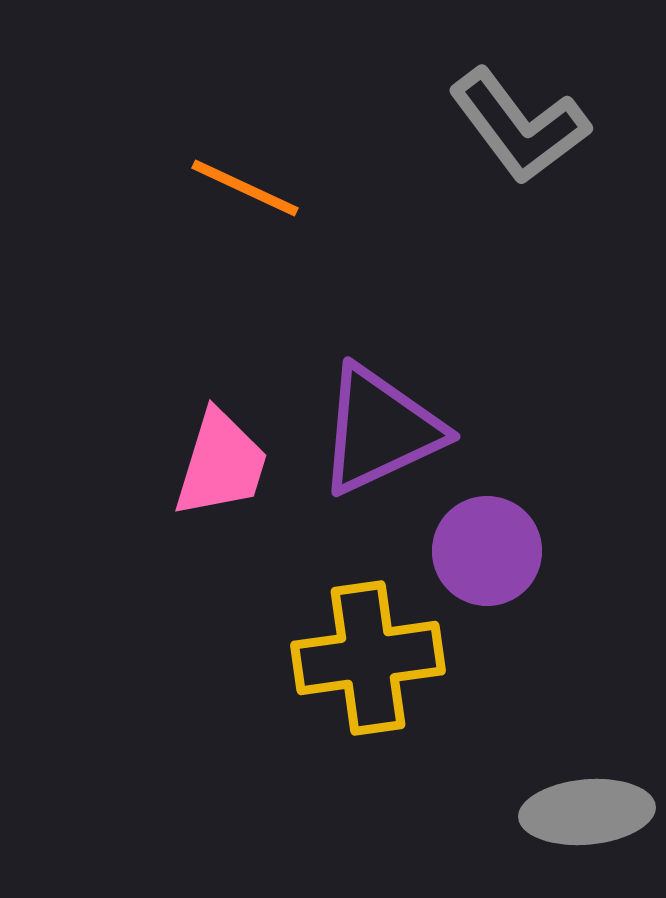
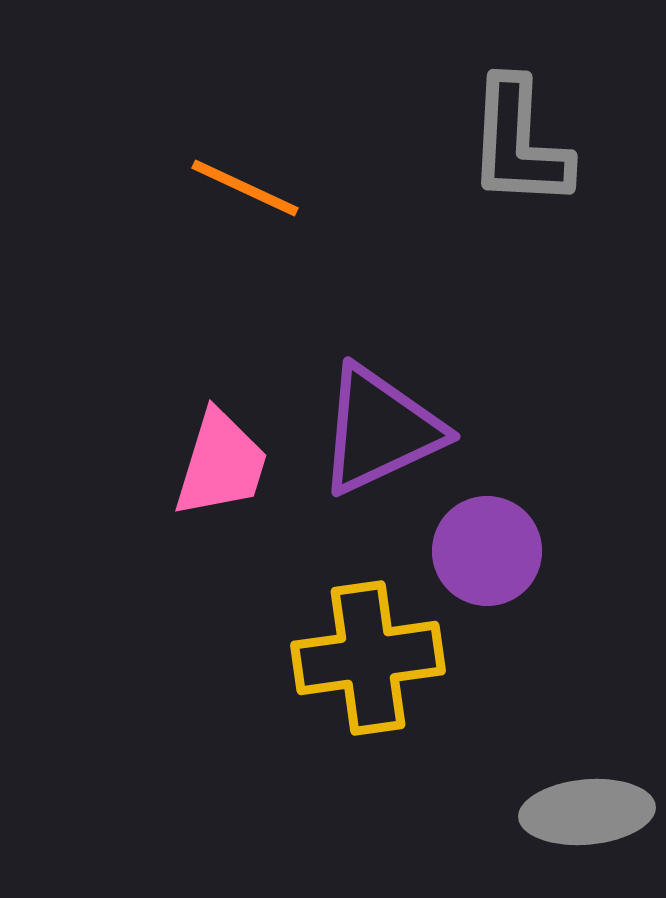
gray L-shape: moved 17 px down; rotated 40 degrees clockwise
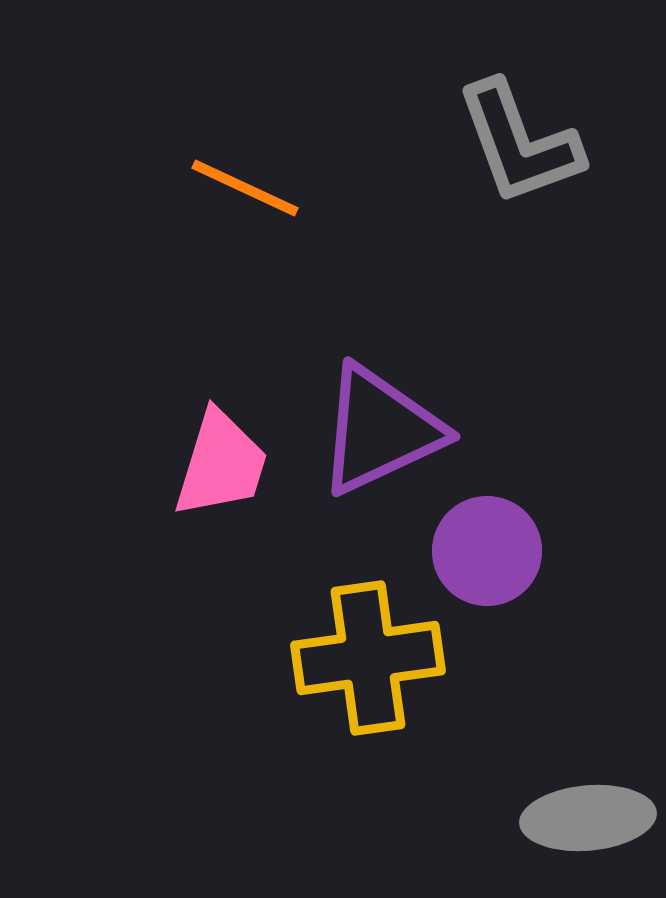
gray L-shape: rotated 23 degrees counterclockwise
gray ellipse: moved 1 px right, 6 px down
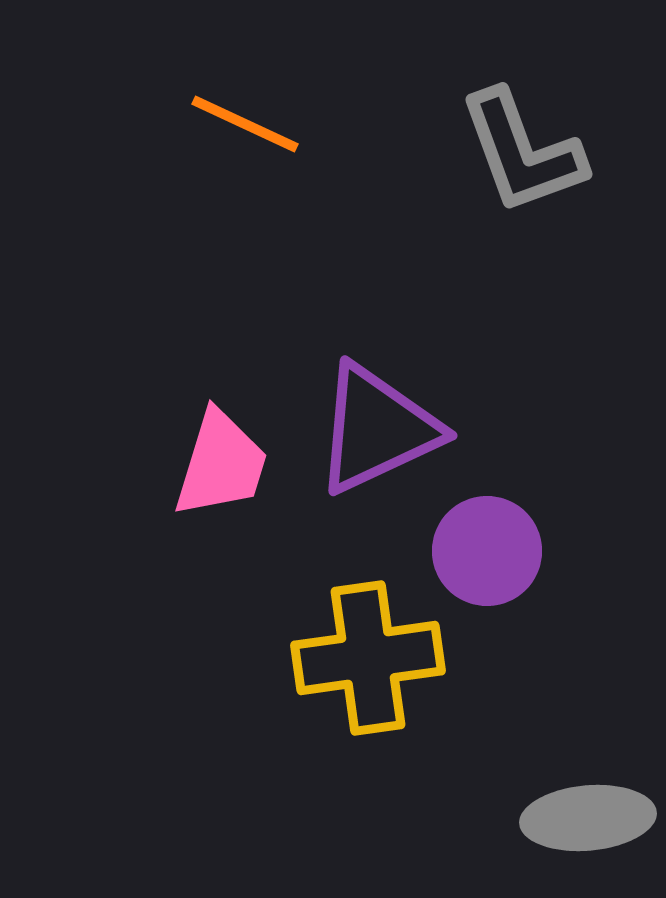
gray L-shape: moved 3 px right, 9 px down
orange line: moved 64 px up
purple triangle: moved 3 px left, 1 px up
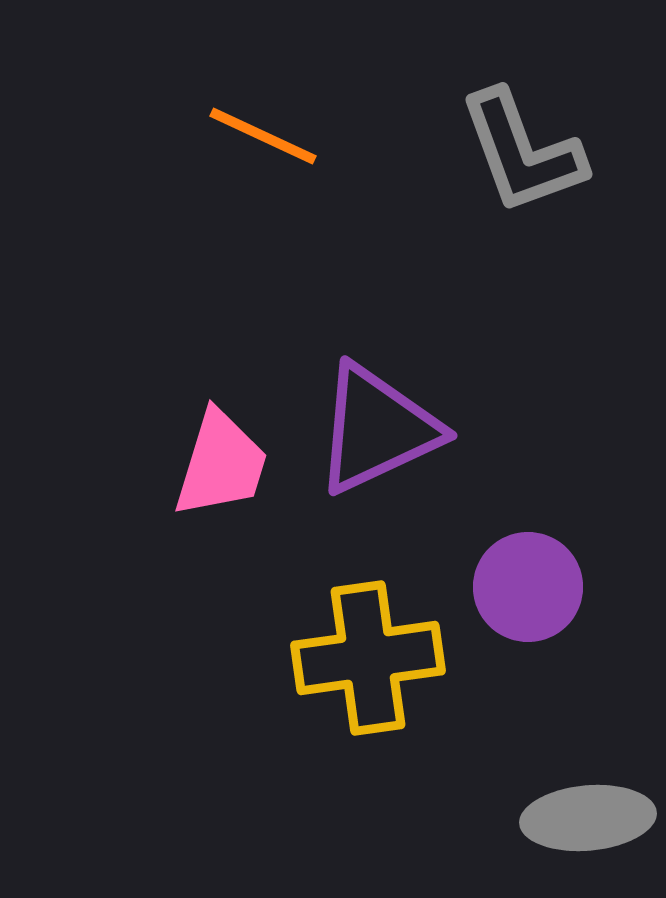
orange line: moved 18 px right, 12 px down
purple circle: moved 41 px right, 36 px down
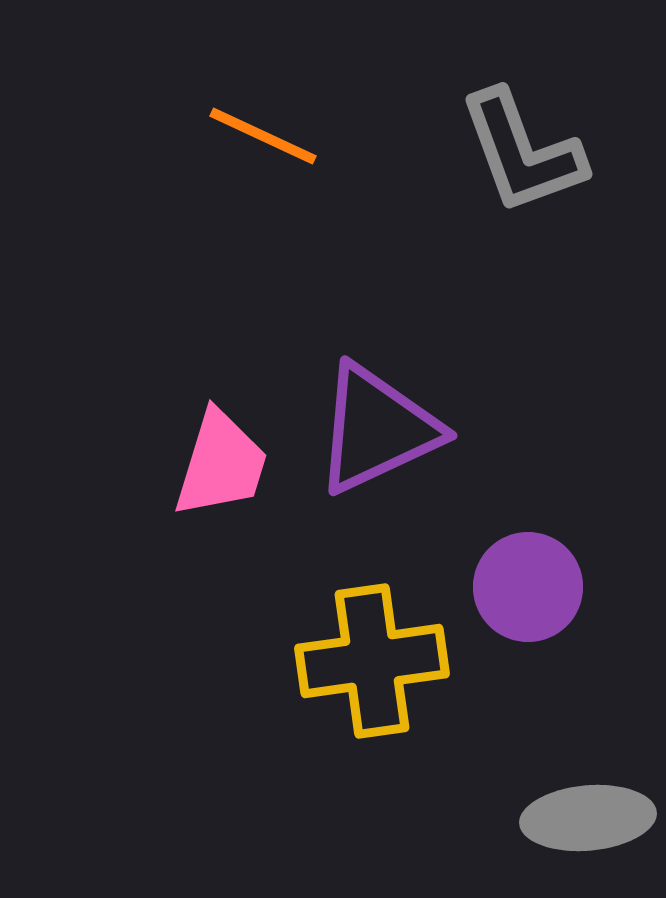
yellow cross: moved 4 px right, 3 px down
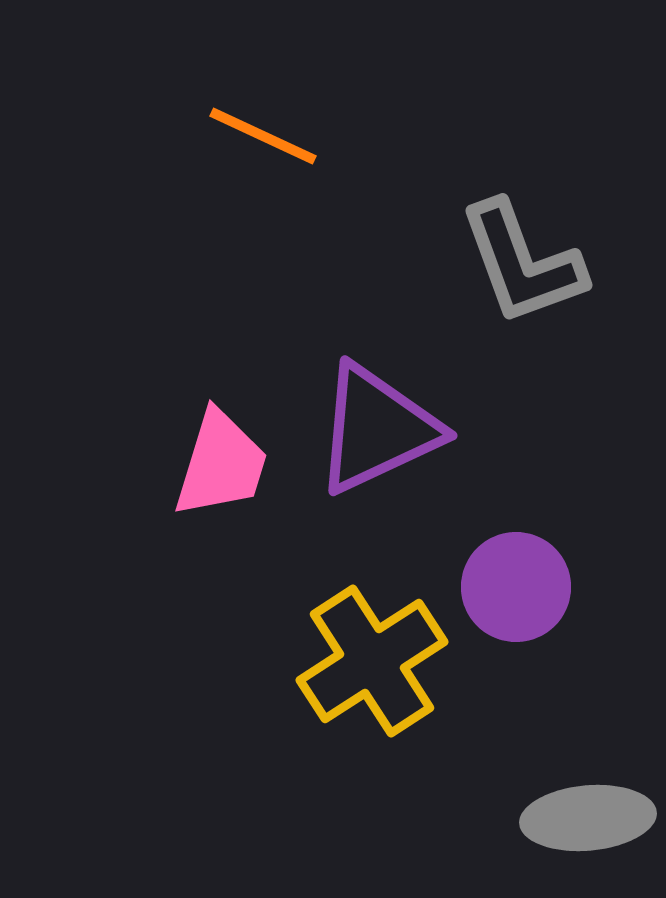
gray L-shape: moved 111 px down
purple circle: moved 12 px left
yellow cross: rotated 25 degrees counterclockwise
